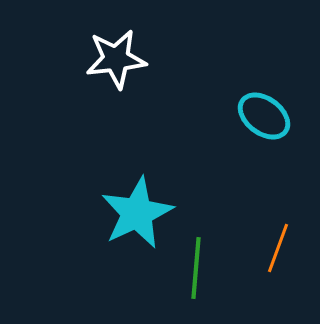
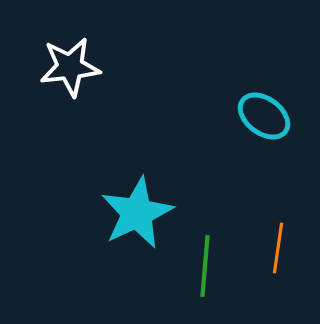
white star: moved 46 px left, 8 px down
orange line: rotated 12 degrees counterclockwise
green line: moved 9 px right, 2 px up
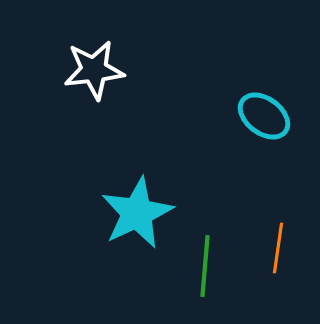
white star: moved 24 px right, 3 px down
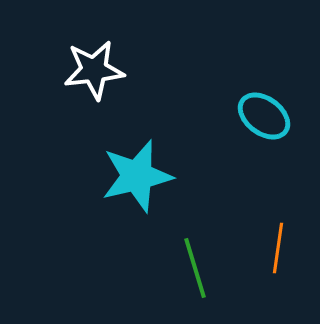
cyan star: moved 37 px up; rotated 12 degrees clockwise
green line: moved 10 px left, 2 px down; rotated 22 degrees counterclockwise
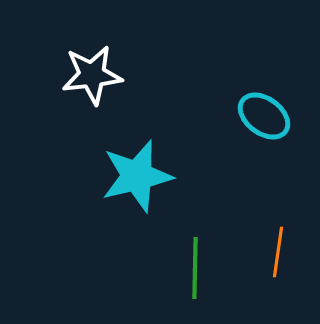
white star: moved 2 px left, 5 px down
orange line: moved 4 px down
green line: rotated 18 degrees clockwise
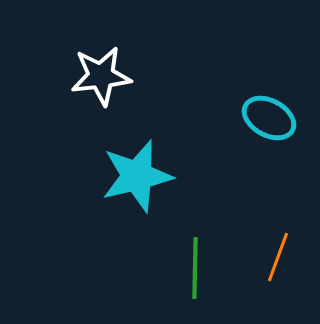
white star: moved 9 px right, 1 px down
cyan ellipse: moved 5 px right, 2 px down; rotated 8 degrees counterclockwise
orange line: moved 5 px down; rotated 12 degrees clockwise
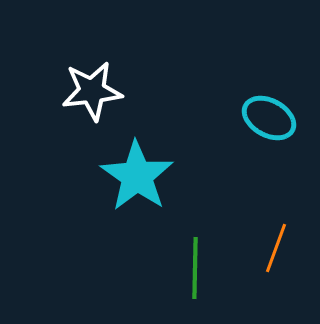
white star: moved 9 px left, 15 px down
cyan star: rotated 24 degrees counterclockwise
orange line: moved 2 px left, 9 px up
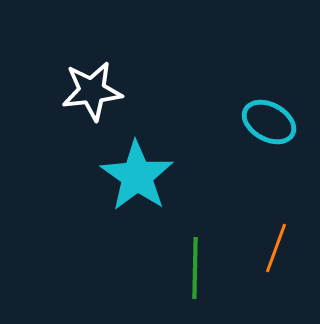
cyan ellipse: moved 4 px down
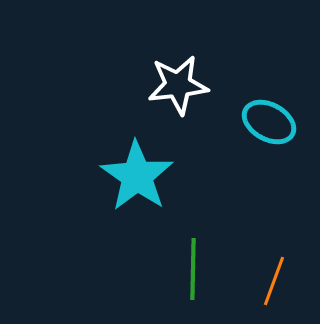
white star: moved 86 px right, 6 px up
orange line: moved 2 px left, 33 px down
green line: moved 2 px left, 1 px down
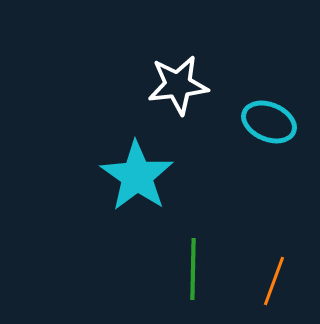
cyan ellipse: rotated 6 degrees counterclockwise
